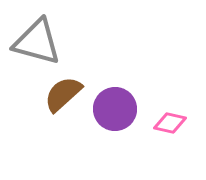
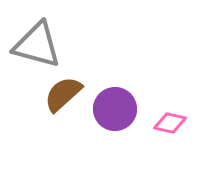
gray triangle: moved 3 px down
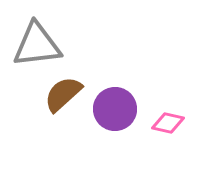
gray triangle: rotated 22 degrees counterclockwise
pink diamond: moved 2 px left
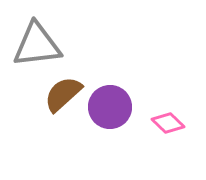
purple circle: moved 5 px left, 2 px up
pink diamond: rotated 32 degrees clockwise
